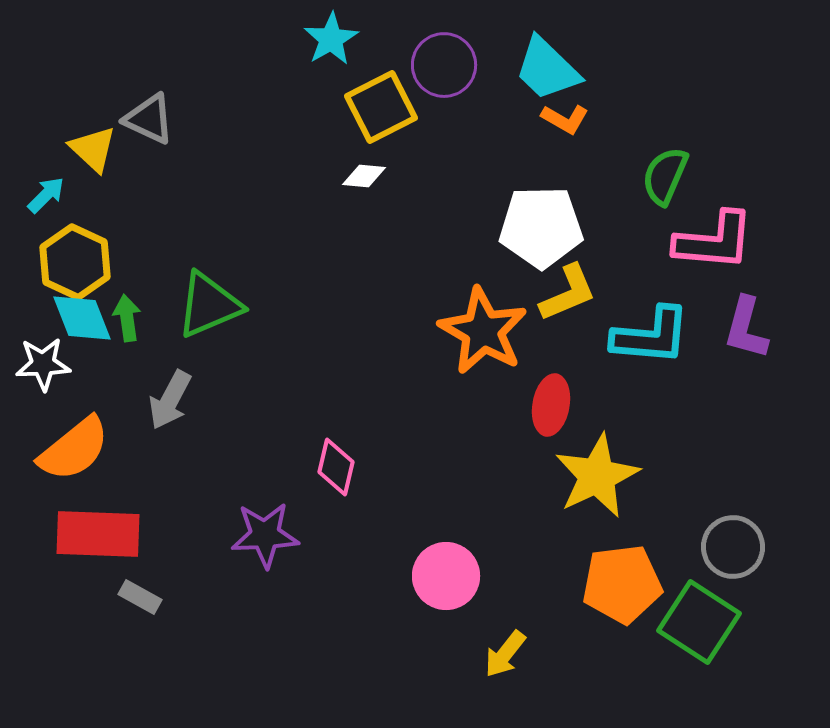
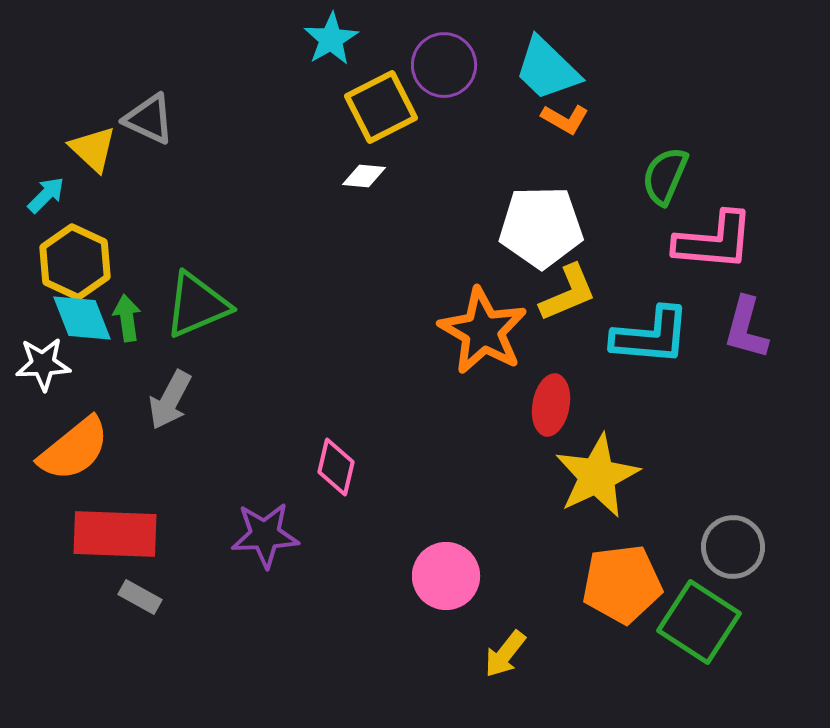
green triangle: moved 12 px left
red rectangle: moved 17 px right
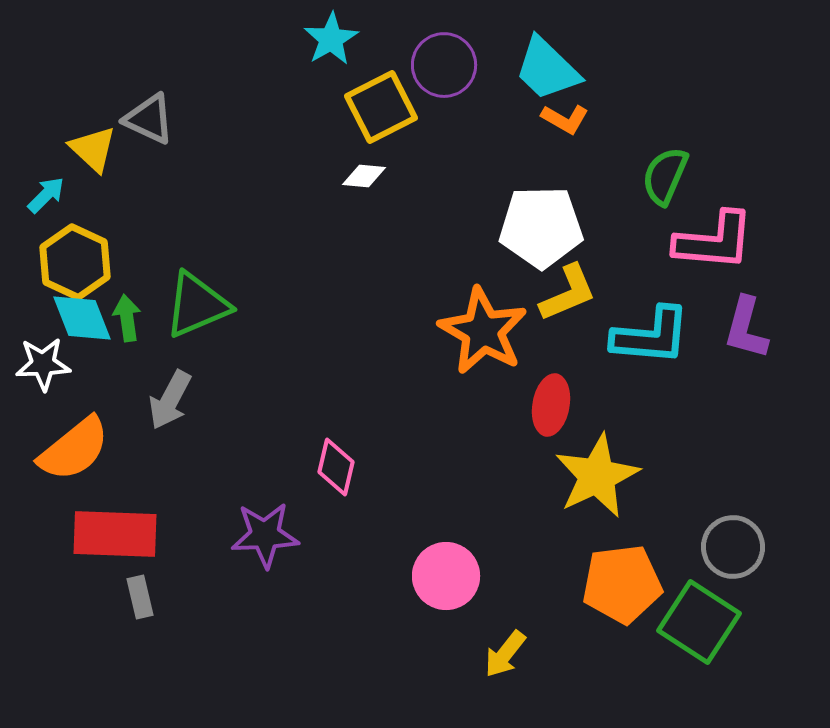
gray rectangle: rotated 48 degrees clockwise
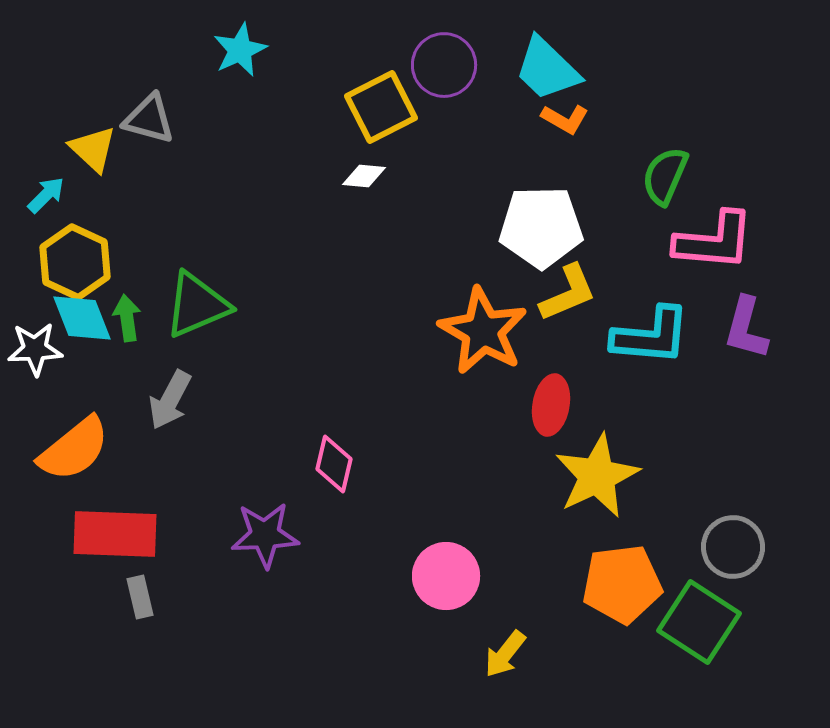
cyan star: moved 91 px left, 11 px down; rotated 6 degrees clockwise
gray triangle: rotated 10 degrees counterclockwise
white star: moved 8 px left, 15 px up
pink diamond: moved 2 px left, 3 px up
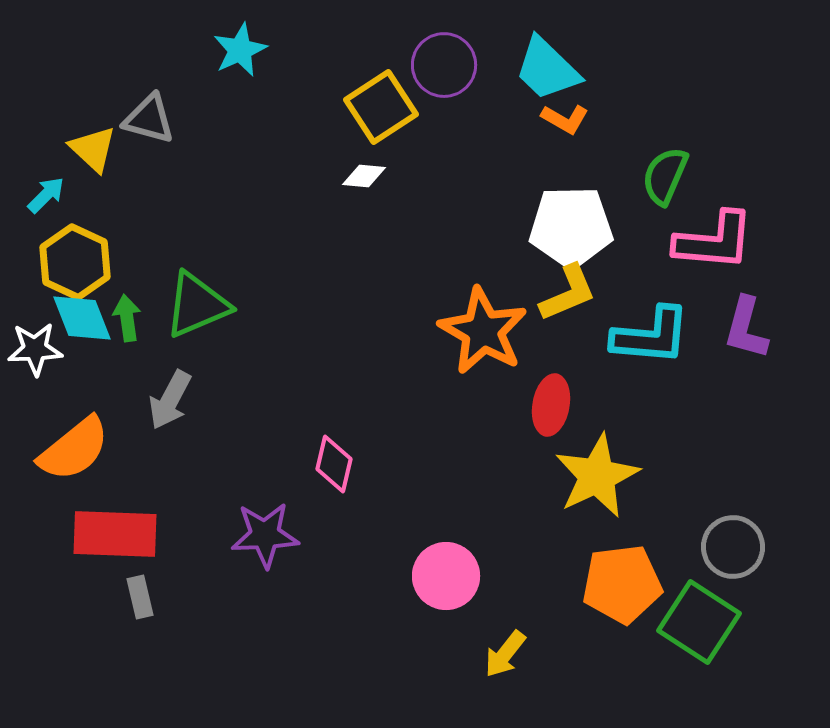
yellow square: rotated 6 degrees counterclockwise
white pentagon: moved 30 px right
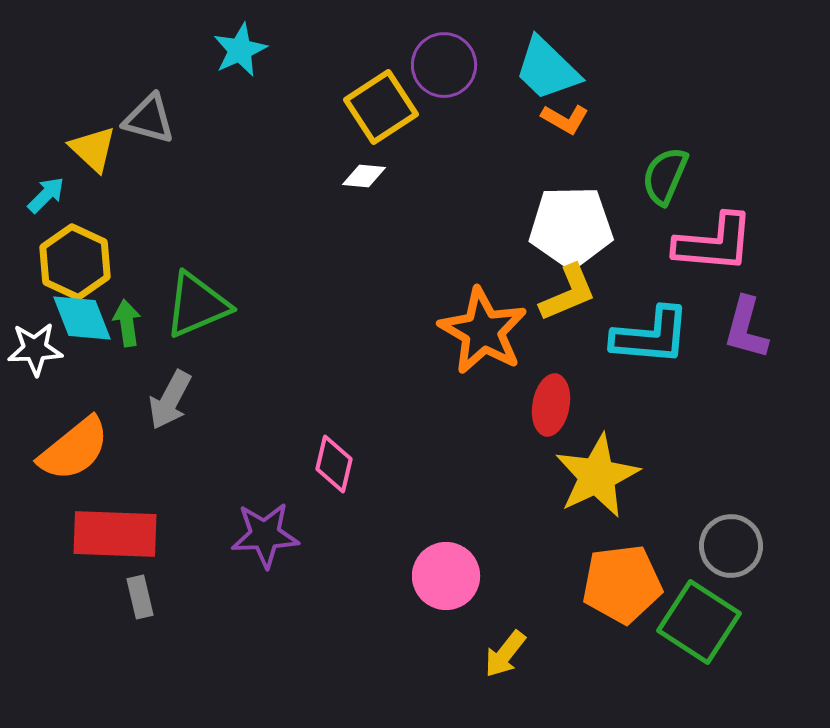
pink L-shape: moved 2 px down
green arrow: moved 5 px down
gray circle: moved 2 px left, 1 px up
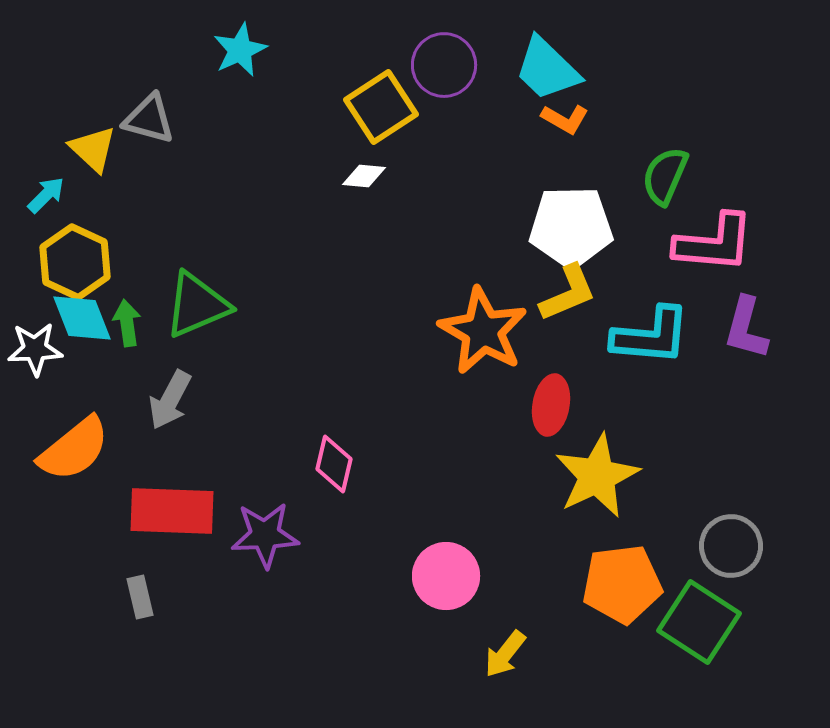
red rectangle: moved 57 px right, 23 px up
